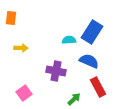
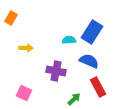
orange rectangle: rotated 24 degrees clockwise
yellow arrow: moved 5 px right
pink square: rotated 28 degrees counterclockwise
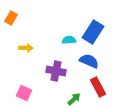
blue rectangle: moved 1 px right
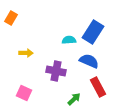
yellow arrow: moved 5 px down
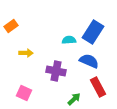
orange rectangle: moved 8 px down; rotated 24 degrees clockwise
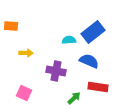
orange rectangle: rotated 40 degrees clockwise
blue rectangle: rotated 20 degrees clockwise
red rectangle: rotated 54 degrees counterclockwise
green arrow: moved 1 px up
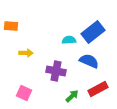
red rectangle: moved 2 px down; rotated 36 degrees counterclockwise
green arrow: moved 2 px left, 2 px up
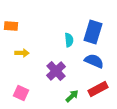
blue rectangle: rotated 35 degrees counterclockwise
cyan semicircle: rotated 88 degrees clockwise
yellow arrow: moved 4 px left
blue semicircle: moved 5 px right
purple cross: rotated 36 degrees clockwise
pink square: moved 3 px left
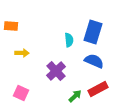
green arrow: moved 3 px right
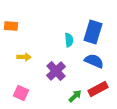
yellow arrow: moved 2 px right, 4 px down
